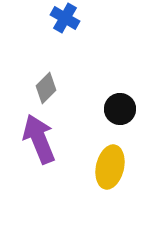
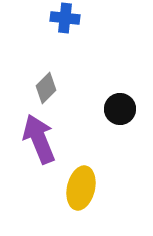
blue cross: rotated 24 degrees counterclockwise
yellow ellipse: moved 29 px left, 21 px down
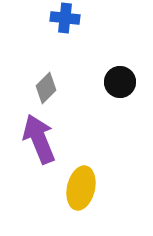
black circle: moved 27 px up
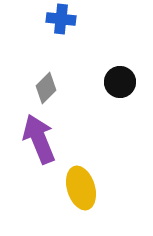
blue cross: moved 4 px left, 1 px down
yellow ellipse: rotated 30 degrees counterclockwise
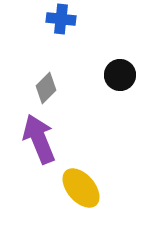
black circle: moved 7 px up
yellow ellipse: rotated 24 degrees counterclockwise
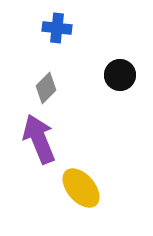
blue cross: moved 4 px left, 9 px down
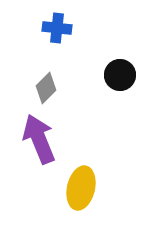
yellow ellipse: rotated 54 degrees clockwise
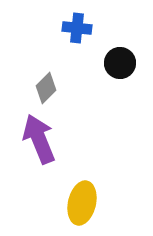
blue cross: moved 20 px right
black circle: moved 12 px up
yellow ellipse: moved 1 px right, 15 px down
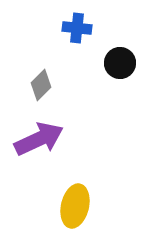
gray diamond: moved 5 px left, 3 px up
purple arrow: rotated 87 degrees clockwise
yellow ellipse: moved 7 px left, 3 px down
